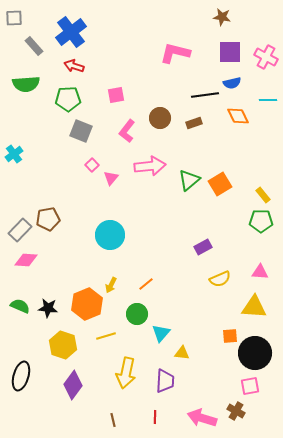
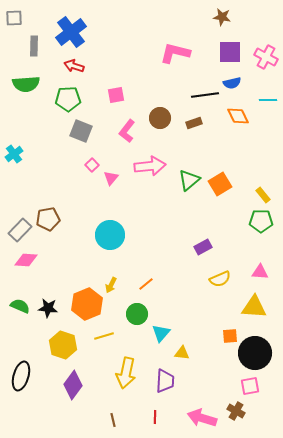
gray rectangle at (34, 46): rotated 42 degrees clockwise
yellow line at (106, 336): moved 2 px left
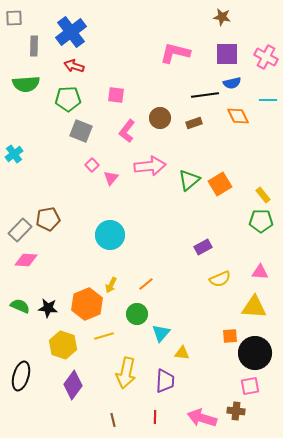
purple square at (230, 52): moved 3 px left, 2 px down
pink square at (116, 95): rotated 18 degrees clockwise
brown cross at (236, 411): rotated 24 degrees counterclockwise
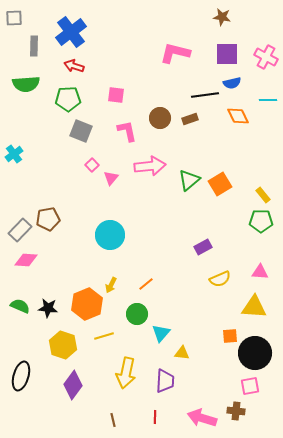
brown rectangle at (194, 123): moved 4 px left, 4 px up
pink L-shape at (127, 131): rotated 130 degrees clockwise
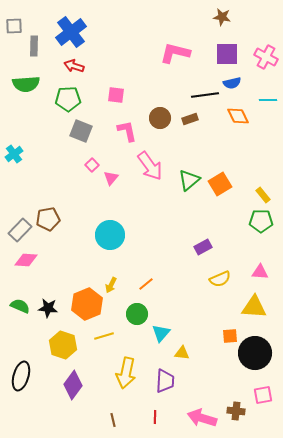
gray square at (14, 18): moved 8 px down
pink arrow at (150, 166): rotated 60 degrees clockwise
pink square at (250, 386): moved 13 px right, 9 px down
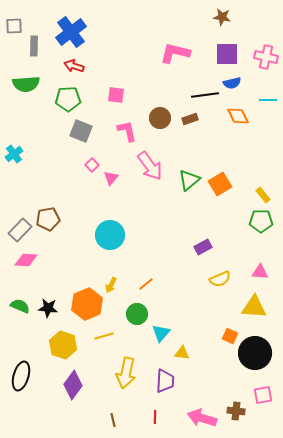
pink cross at (266, 57): rotated 15 degrees counterclockwise
orange square at (230, 336): rotated 28 degrees clockwise
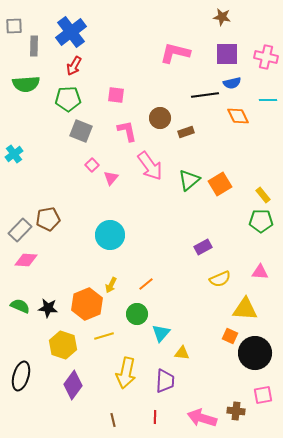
red arrow at (74, 66): rotated 78 degrees counterclockwise
brown rectangle at (190, 119): moved 4 px left, 13 px down
yellow triangle at (254, 307): moved 9 px left, 2 px down
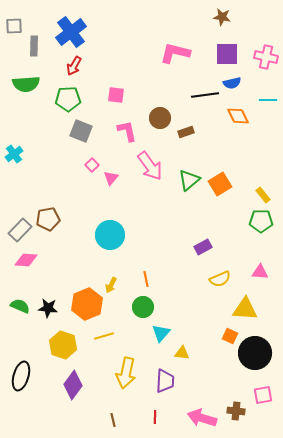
orange line at (146, 284): moved 5 px up; rotated 63 degrees counterclockwise
green circle at (137, 314): moved 6 px right, 7 px up
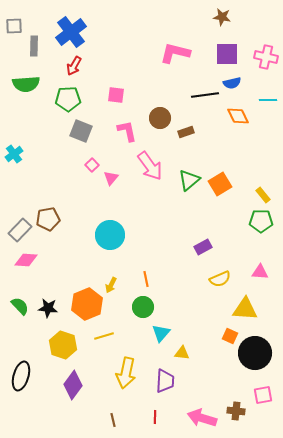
green semicircle at (20, 306): rotated 24 degrees clockwise
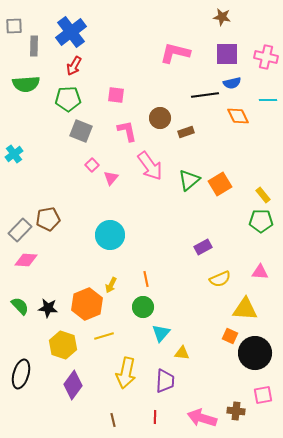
black ellipse at (21, 376): moved 2 px up
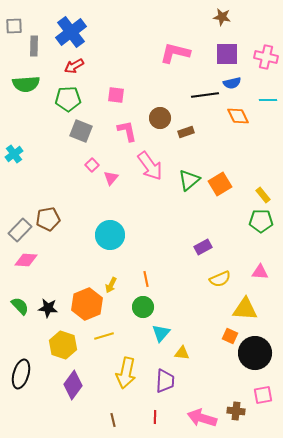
red arrow at (74, 66): rotated 30 degrees clockwise
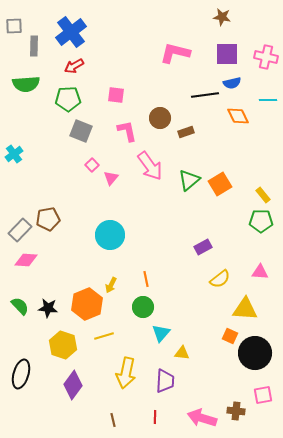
yellow semicircle at (220, 279): rotated 15 degrees counterclockwise
